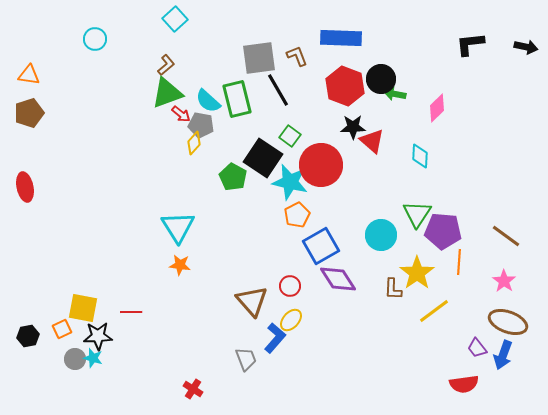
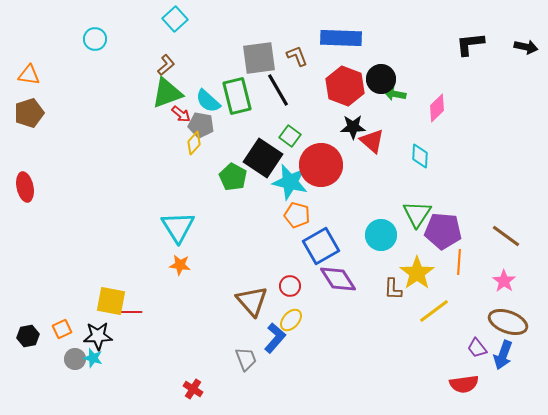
green rectangle at (237, 99): moved 3 px up
orange pentagon at (297, 215): rotated 30 degrees counterclockwise
yellow square at (83, 308): moved 28 px right, 7 px up
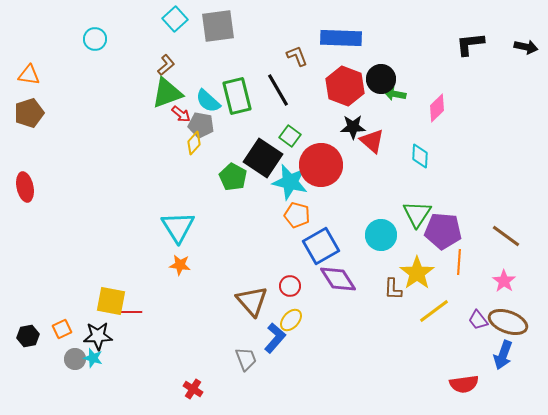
gray square at (259, 58): moved 41 px left, 32 px up
purple trapezoid at (477, 348): moved 1 px right, 28 px up
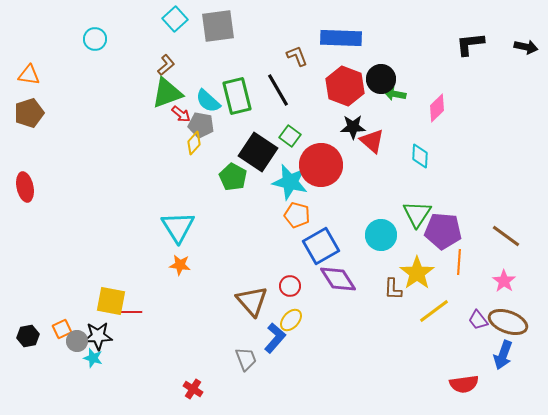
black square at (263, 158): moved 5 px left, 6 px up
gray circle at (75, 359): moved 2 px right, 18 px up
